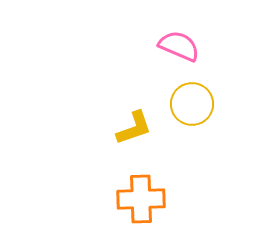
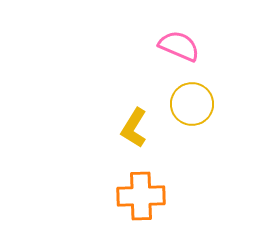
yellow L-shape: rotated 141 degrees clockwise
orange cross: moved 3 px up
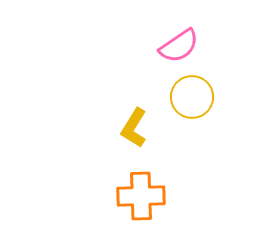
pink semicircle: rotated 123 degrees clockwise
yellow circle: moved 7 px up
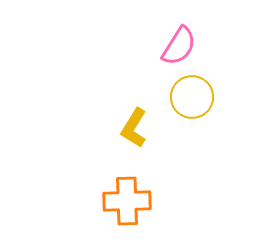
pink semicircle: rotated 24 degrees counterclockwise
orange cross: moved 14 px left, 5 px down
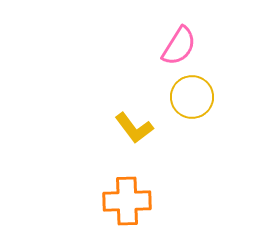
yellow L-shape: rotated 69 degrees counterclockwise
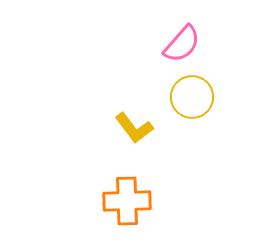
pink semicircle: moved 3 px right, 2 px up; rotated 9 degrees clockwise
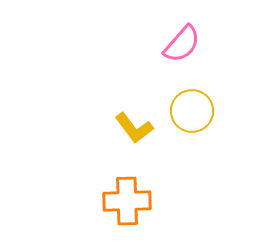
yellow circle: moved 14 px down
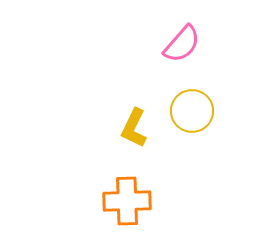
yellow L-shape: rotated 63 degrees clockwise
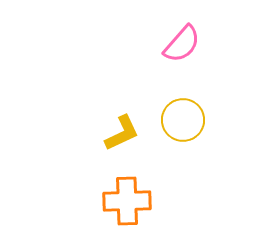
yellow circle: moved 9 px left, 9 px down
yellow L-shape: moved 12 px left, 5 px down; rotated 141 degrees counterclockwise
